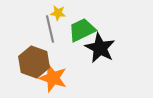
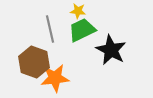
yellow star: moved 20 px right, 2 px up
black star: moved 11 px right, 2 px down
orange star: moved 2 px right; rotated 24 degrees counterclockwise
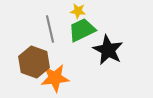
black star: moved 3 px left
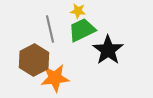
black star: rotated 8 degrees clockwise
brown hexagon: moved 2 px up; rotated 12 degrees clockwise
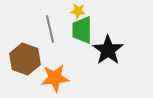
green trapezoid: rotated 64 degrees counterclockwise
brown hexagon: moved 9 px left, 1 px up; rotated 12 degrees counterclockwise
